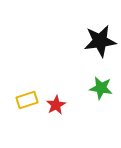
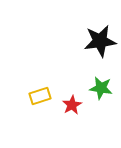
yellow rectangle: moved 13 px right, 4 px up
red star: moved 16 px right
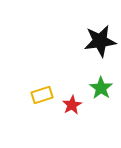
green star: rotated 25 degrees clockwise
yellow rectangle: moved 2 px right, 1 px up
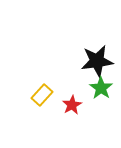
black star: moved 3 px left, 20 px down
yellow rectangle: rotated 30 degrees counterclockwise
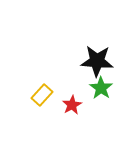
black star: rotated 12 degrees clockwise
